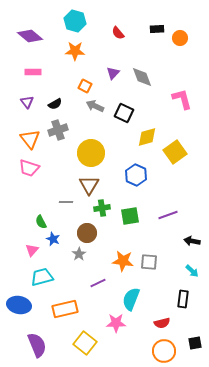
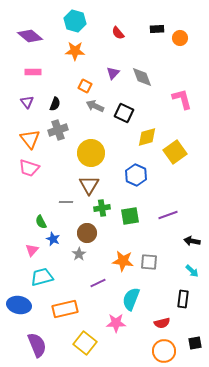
black semicircle at (55, 104): rotated 40 degrees counterclockwise
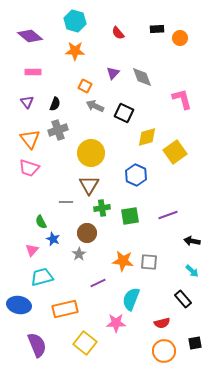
black rectangle at (183, 299): rotated 48 degrees counterclockwise
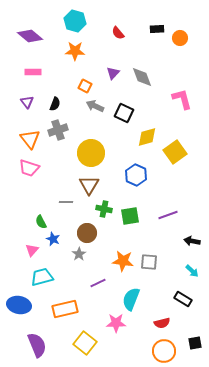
green cross at (102, 208): moved 2 px right, 1 px down; rotated 21 degrees clockwise
black rectangle at (183, 299): rotated 18 degrees counterclockwise
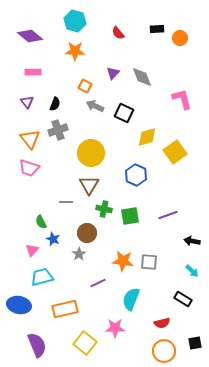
pink star at (116, 323): moved 1 px left, 5 px down
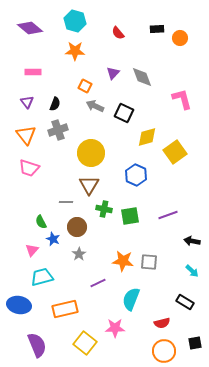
purple diamond at (30, 36): moved 8 px up
orange triangle at (30, 139): moved 4 px left, 4 px up
brown circle at (87, 233): moved 10 px left, 6 px up
black rectangle at (183, 299): moved 2 px right, 3 px down
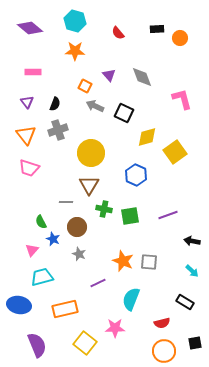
purple triangle at (113, 73): moved 4 px left, 2 px down; rotated 24 degrees counterclockwise
gray star at (79, 254): rotated 16 degrees counterclockwise
orange star at (123, 261): rotated 15 degrees clockwise
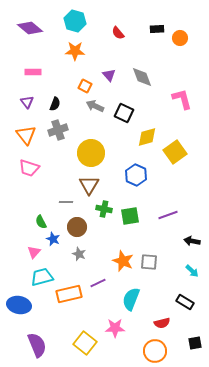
pink triangle at (32, 250): moved 2 px right, 2 px down
orange rectangle at (65, 309): moved 4 px right, 15 px up
orange circle at (164, 351): moved 9 px left
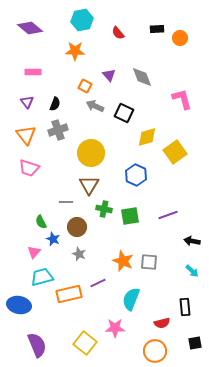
cyan hexagon at (75, 21): moved 7 px right, 1 px up; rotated 25 degrees counterclockwise
black rectangle at (185, 302): moved 5 px down; rotated 54 degrees clockwise
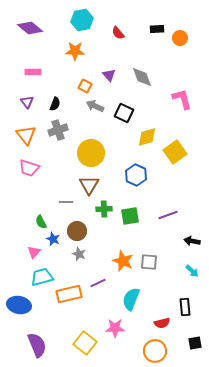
green cross at (104, 209): rotated 14 degrees counterclockwise
brown circle at (77, 227): moved 4 px down
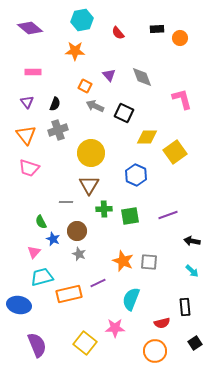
yellow diamond at (147, 137): rotated 15 degrees clockwise
black square at (195, 343): rotated 24 degrees counterclockwise
